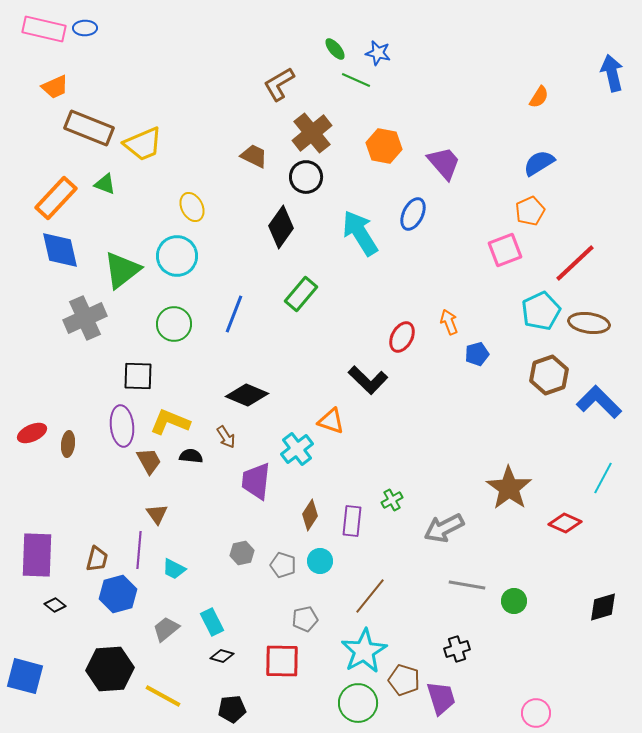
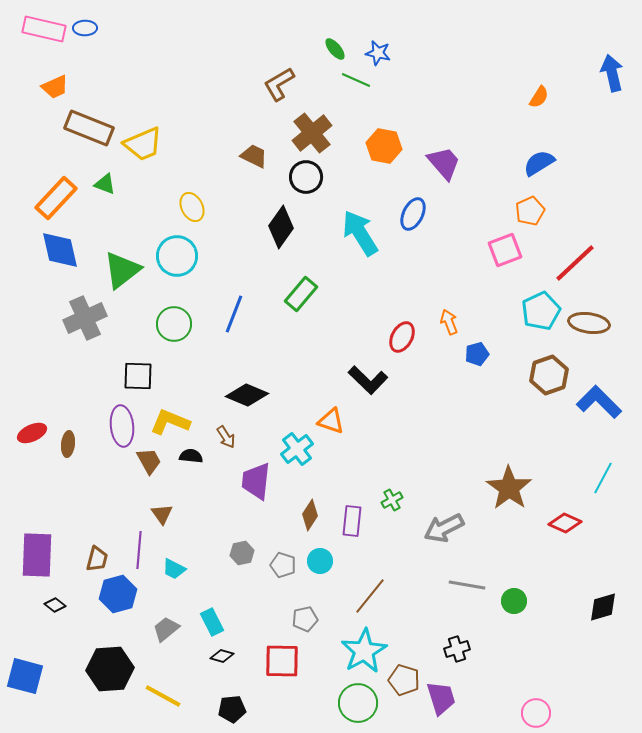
brown triangle at (157, 514): moved 5 px right
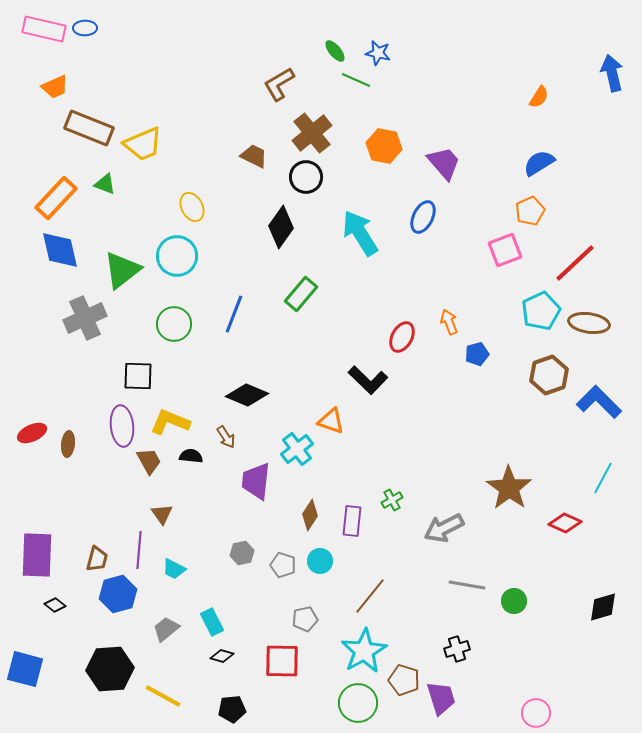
green ellipse at (335, 49): moved 2 px down
blue ellipse at (413, 214): moved 10 px right, 3 px down
blue square at (25, 676): moved 7 px up
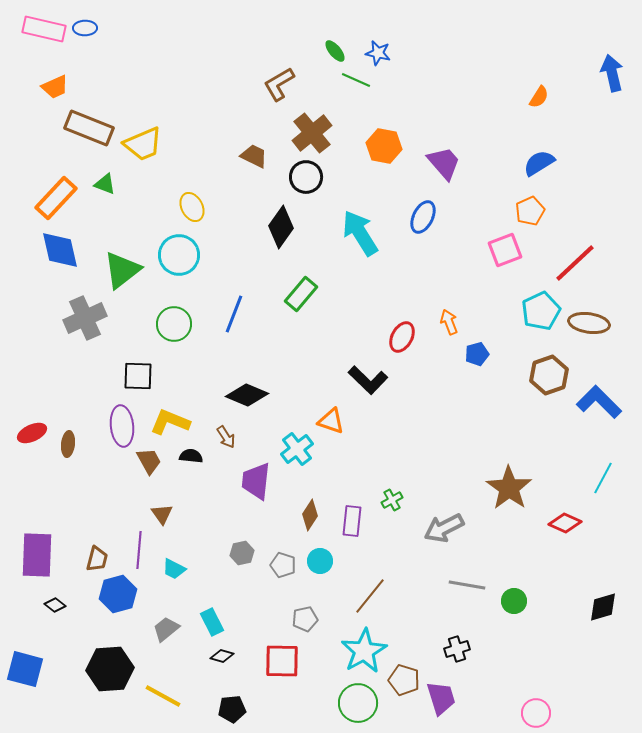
cyan circle at (177, 256): moved 2 px right, 1 px up
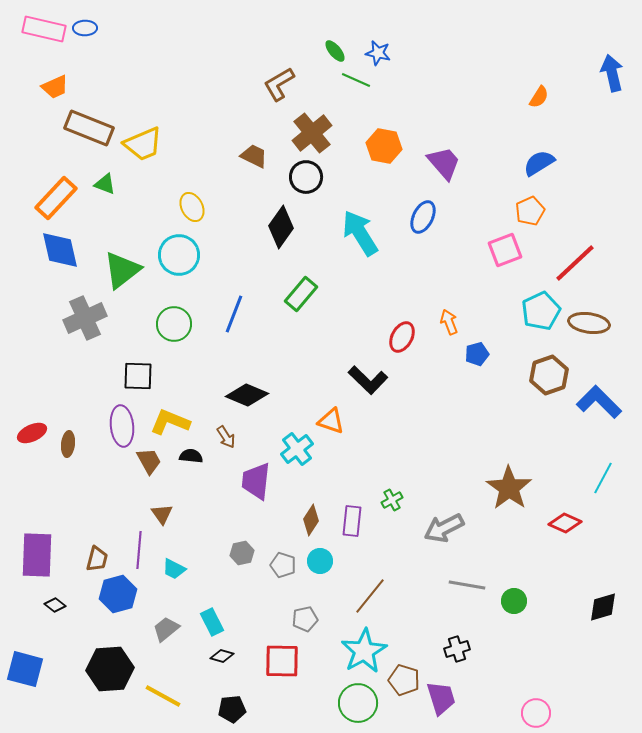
brown diamond at (310, 515): moved 1 px right, 5 px down
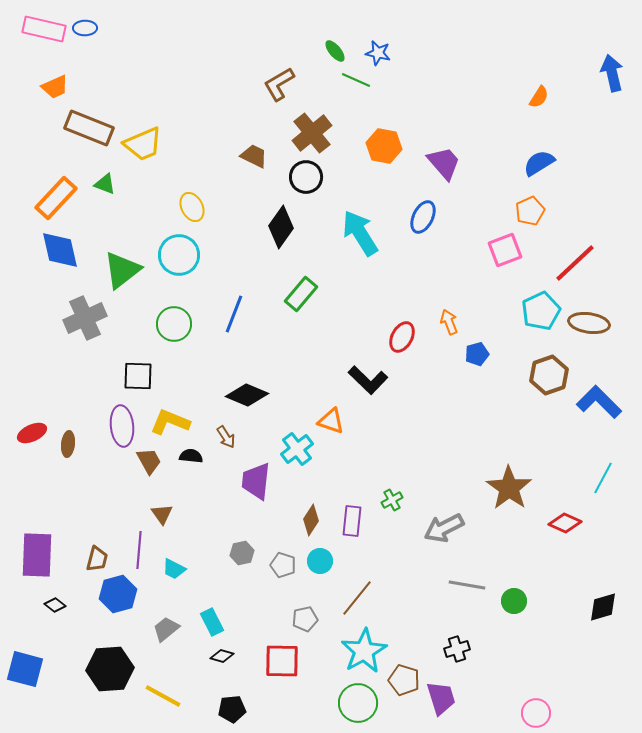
brown line at (370, 596): moved 13 px left, 2 px down
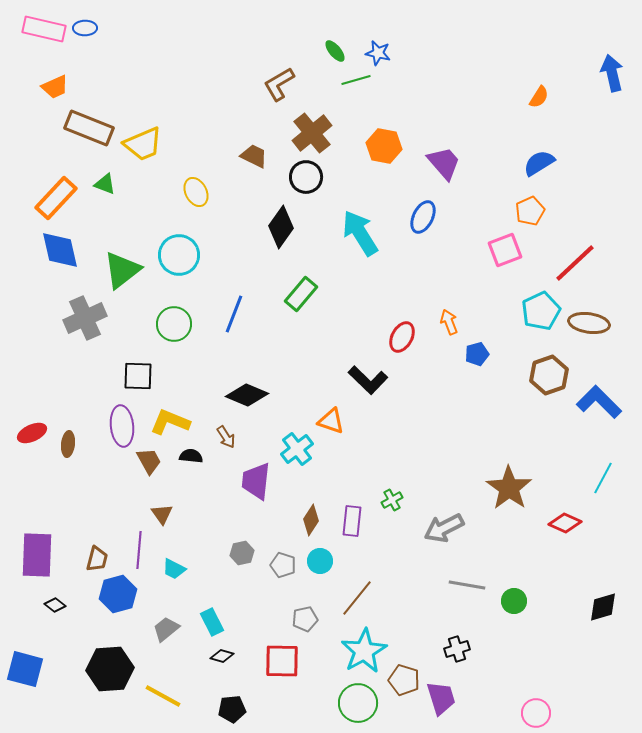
green line at (356, 80): rotated 40 degrees counterclockwise
yellow ellipse at (192, 207): moved 4 px right, 15 px up
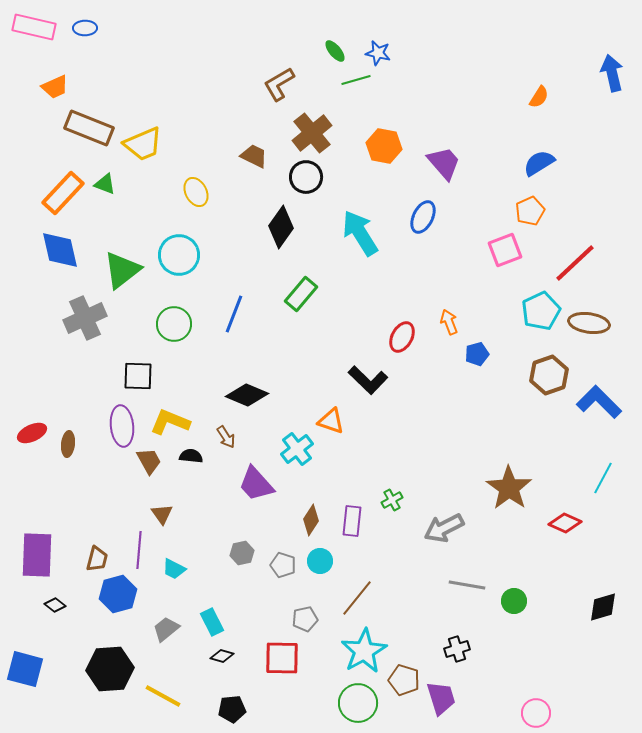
pink rectangle at (44, 29): moved 10 px left, 2 px up
orange rectangle at (56, 198): moved 7 px right, 5 px up
purple trapezoid at (256, 481): moved 3 px down; rotated 48 degrees counterclockwise
red square at (282, 661): moved 3 px up
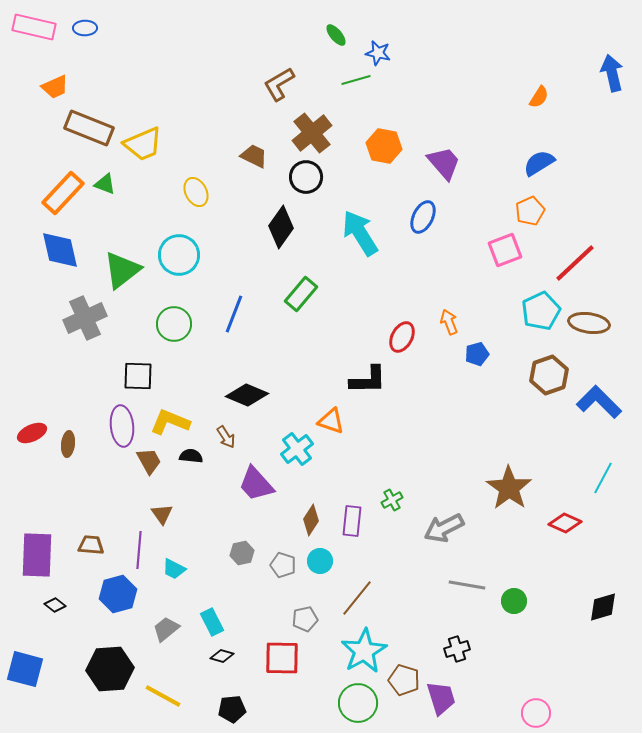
green ellipse at (335, 51): moved 1 px right, 16 px up
black L-shape at (368, 380): rotated 45 degrees counterclockwise
brown trapezoid at (97, 559): moved 6 px left, 14 px up; rotated 100 degrees counterclockwise
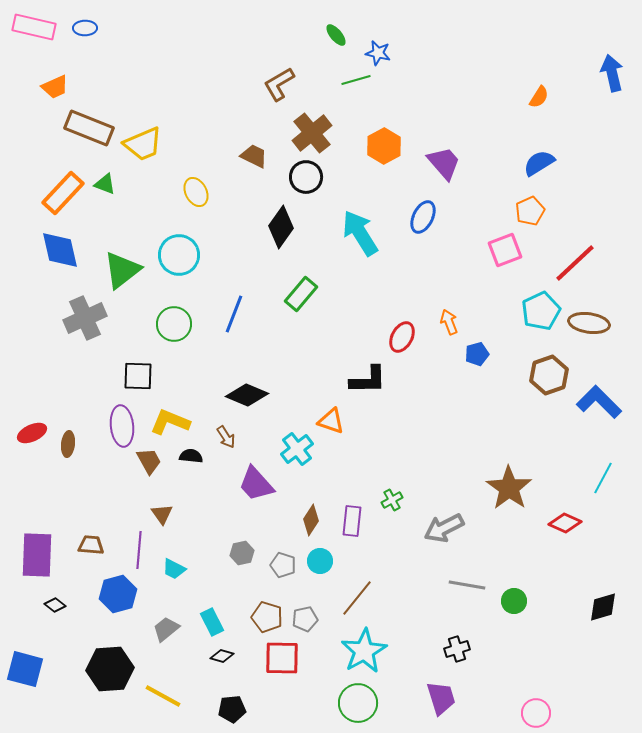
orange hexagon at (384, 146): rotated 20 degrees clockwise
brown pentagon at (404, 680): moved 137 px left, 63 px up
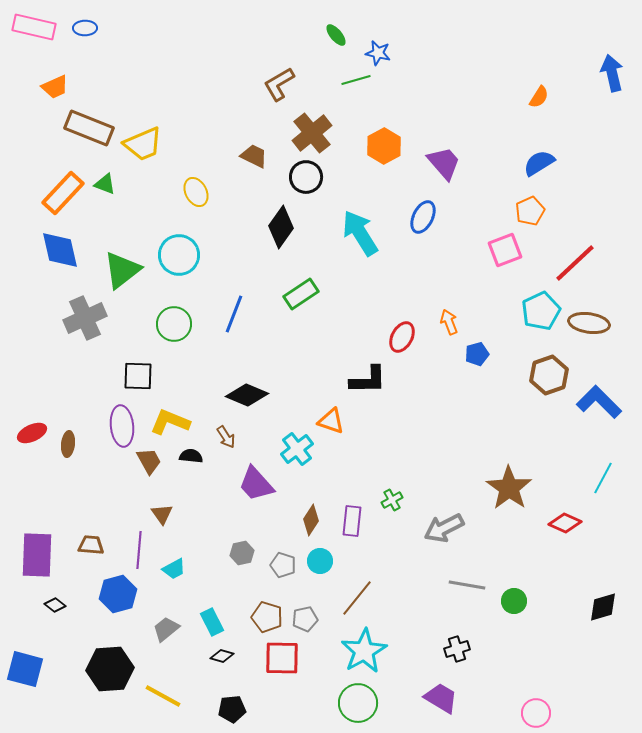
green rectangle at (301, 294): rotated 16 degrees clockwise
cyan trapezoid at (174, 569): rotated 55 degrees counterclockwise
purple trapezoid at (441, 698): rotated 42 degrees counterclockwise
